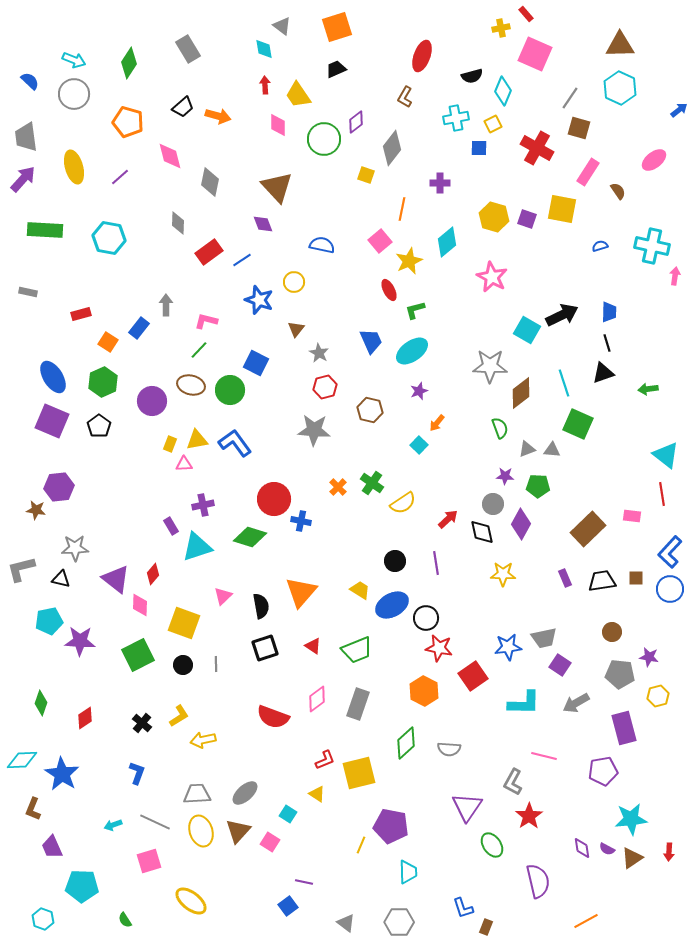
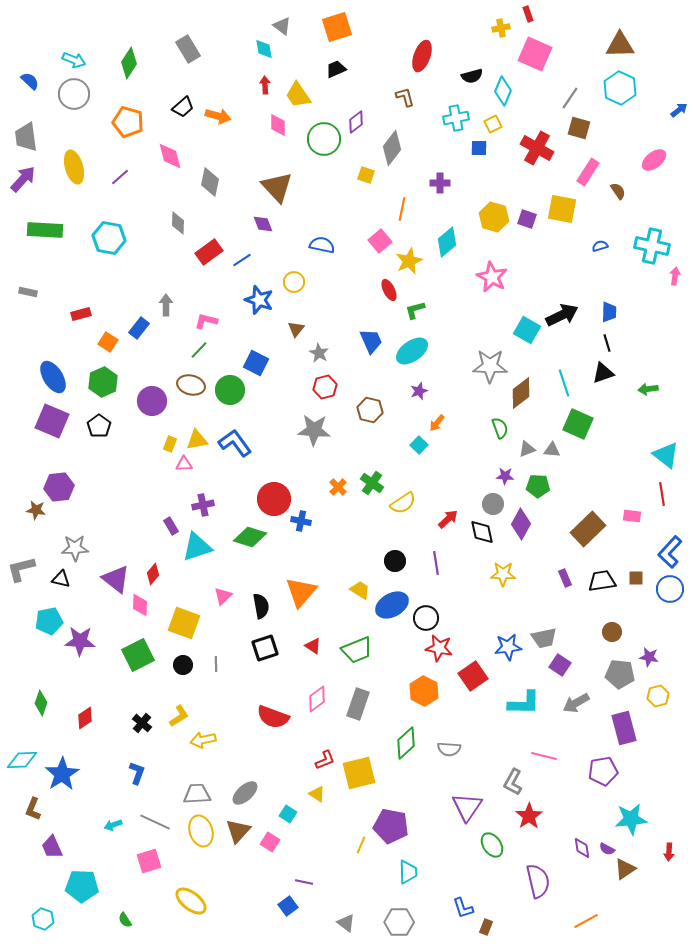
red rectangle at (526, 14): moved 2 px right; rotated 21 degrees clockwise
brown L-shape at (405, 97): rotated 135 degrees clockwise
blue star at (62, 774): rotated 8 degrees clockwise
brown triangle at (632, 858): moved 7 px left, 11 px down
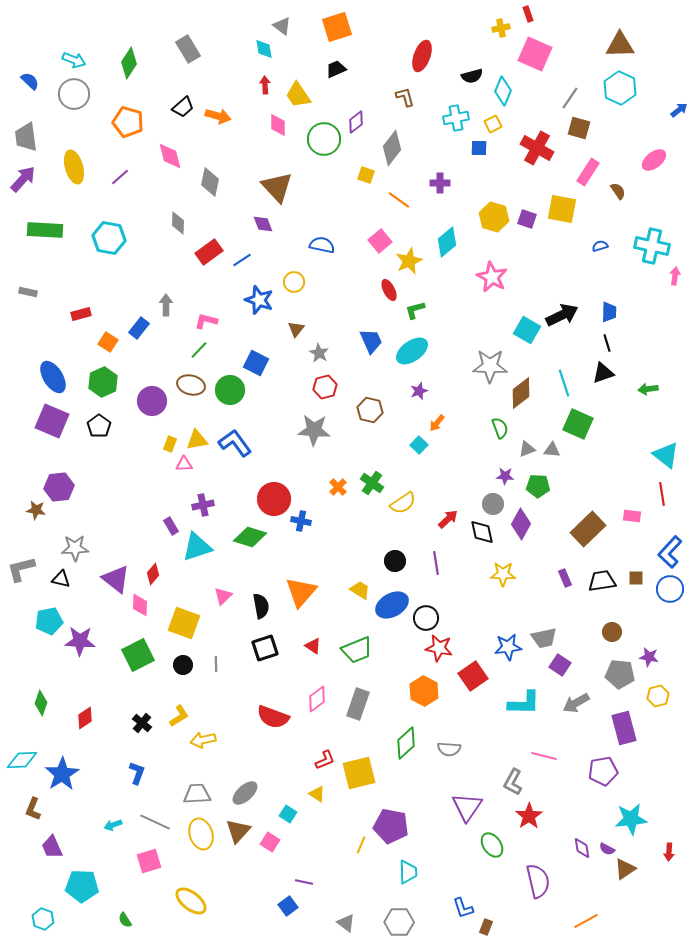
orange line at (402, 209): moved 3 px left, 9 px up; rotated 65 degrees counterclockwise
yellow ellipse at (201, 831): moved 3 px down
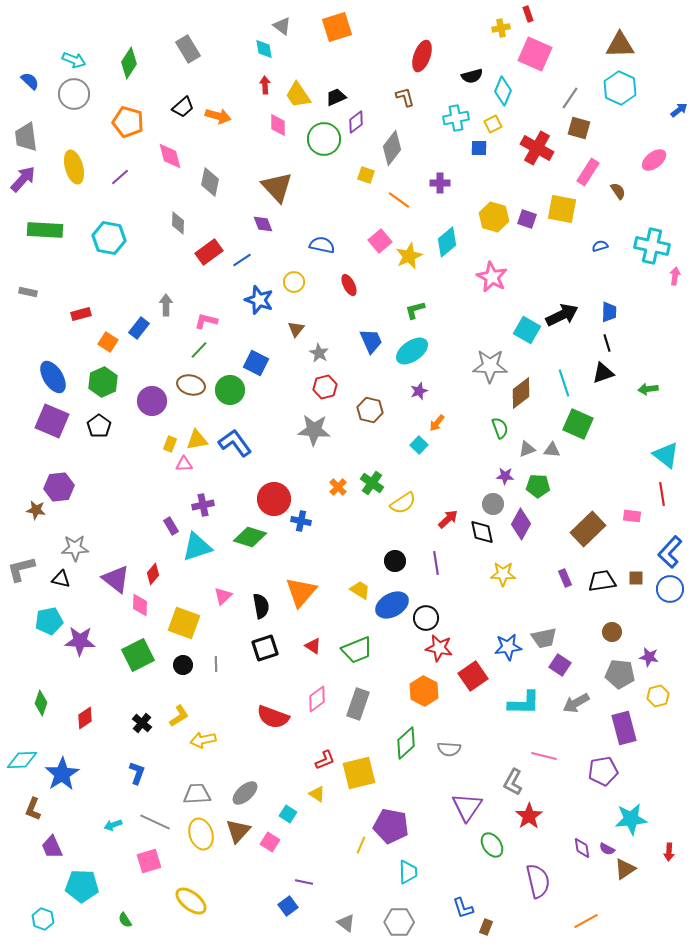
black trapezoid at (336, 69): moved 28 px down
yellow star at (409, 261): moved 5 px up
red ellipse at (389, 290): moved 40 px left, 5 px up
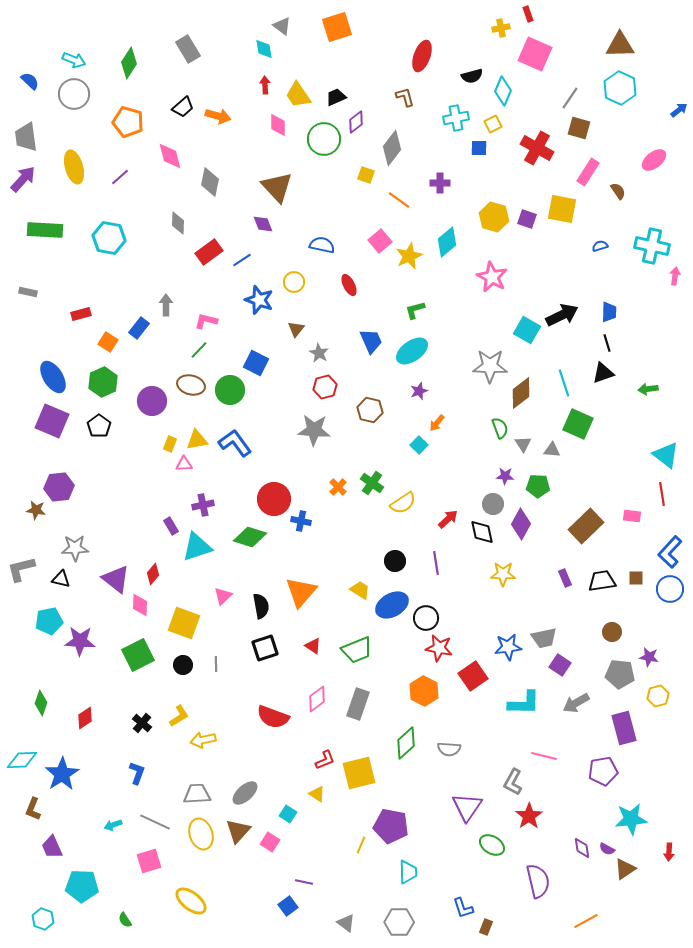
gray triangle at (527, 449): moved 4 px left, 5 px up; rotated 42 degrees counterclockwise
brown rectangle at (588, 529): moved 2 px left, 3 px up
green ellipse at (492, 845): rotated 25 degrees counterclockwise
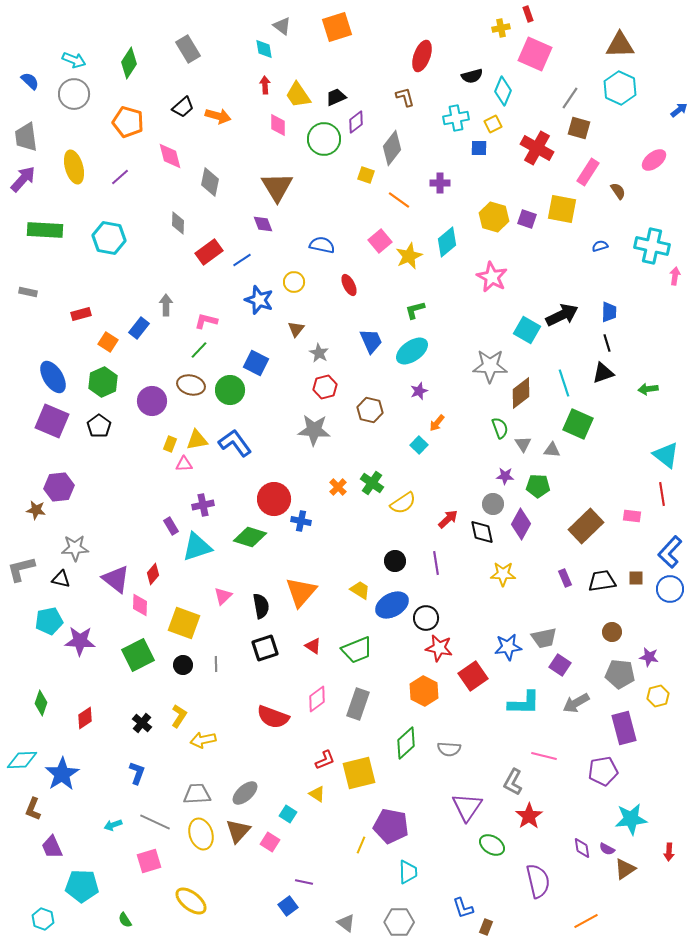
brown triangle at (277, 187): rotated 12 degrees clockwise
yellow L-shape at (179, 716): rotated 25 degrees counterclockwise
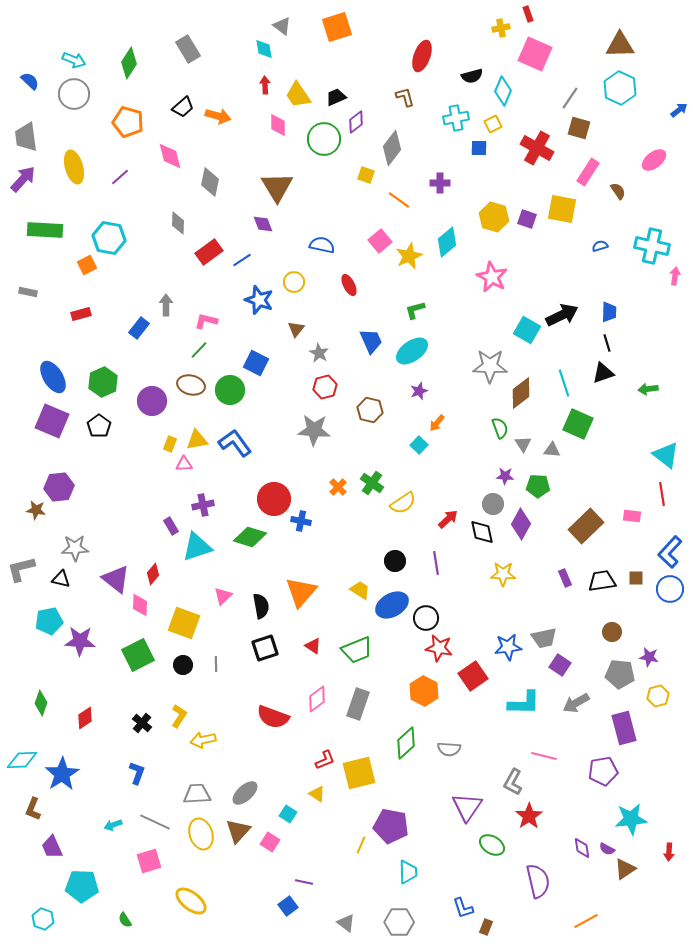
orange square at (108, 342): moved 21 px left, 77 px up; rotated 30 degrees clockwise
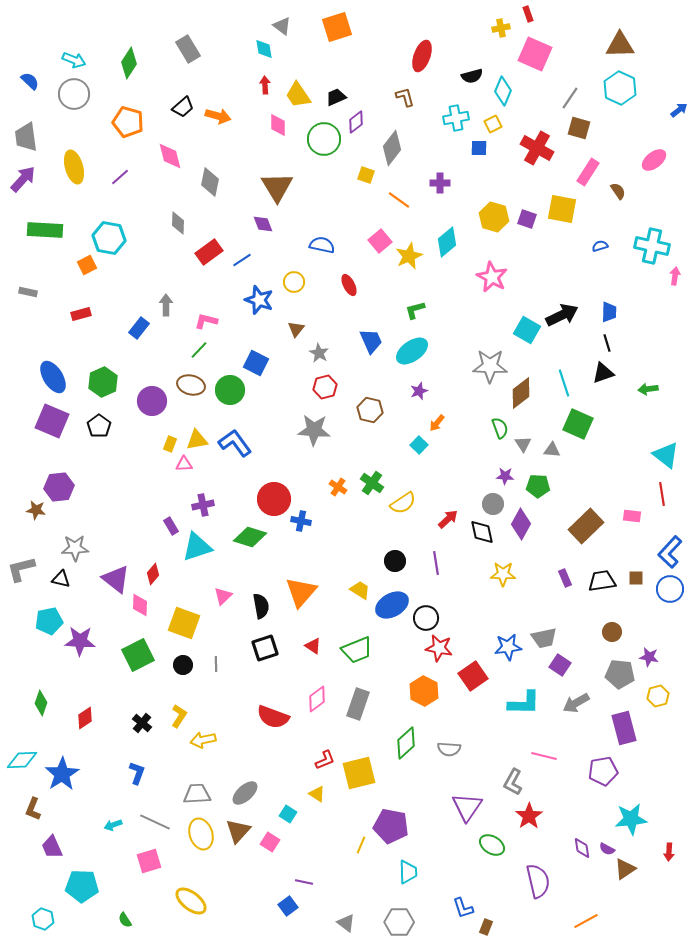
orange cross at (338, 487): rotated 12 degrees counterclockwise
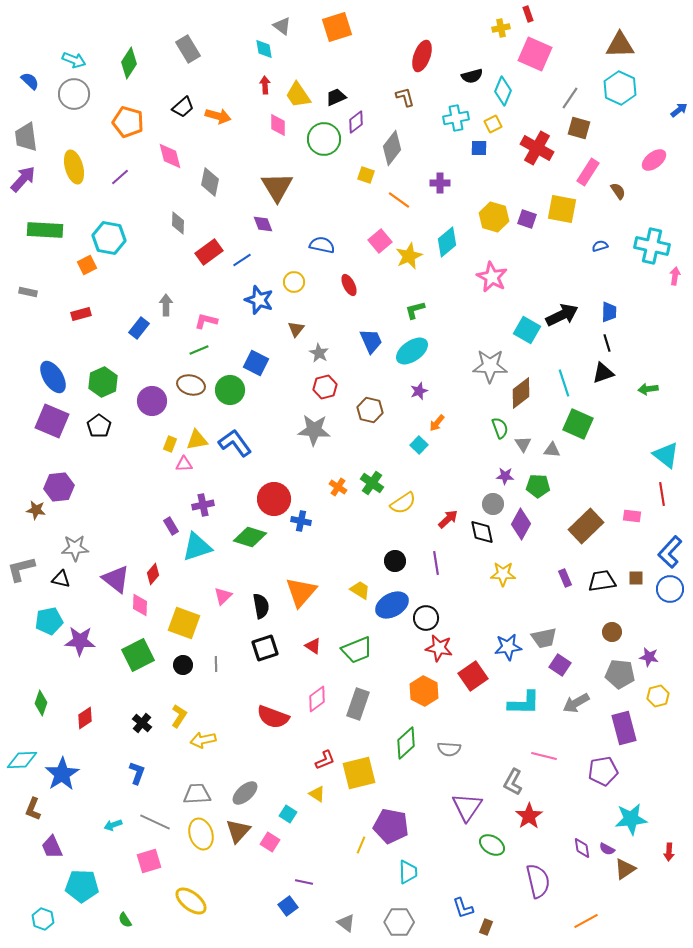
green line at (199, 350): rotated 24 degrees clockwise
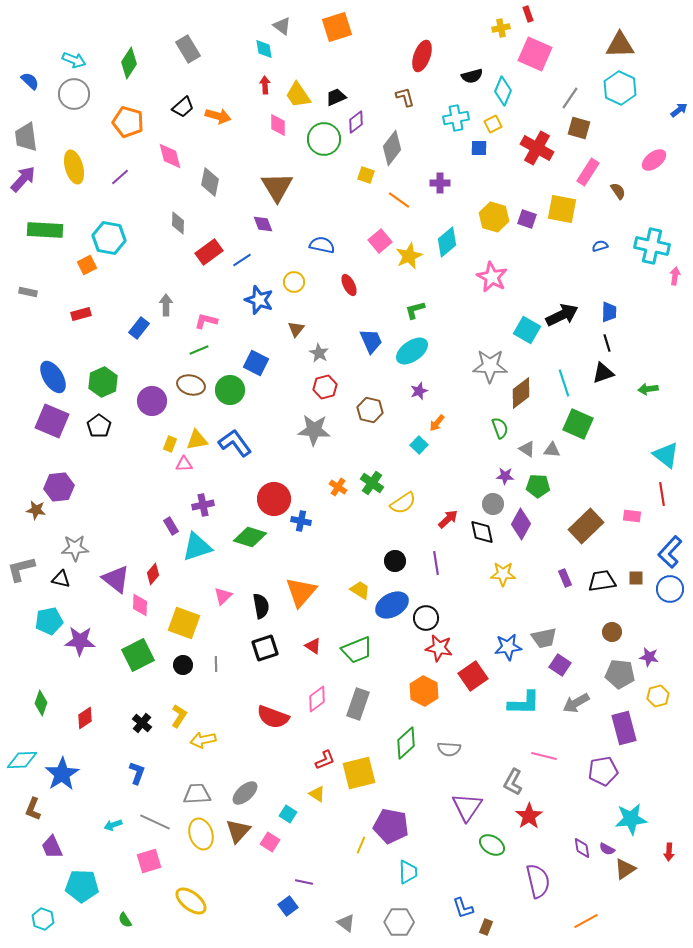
gray triangle at (523, 444): moved 4 px right, 5 px down; rotated 24 degrees counterclockwise
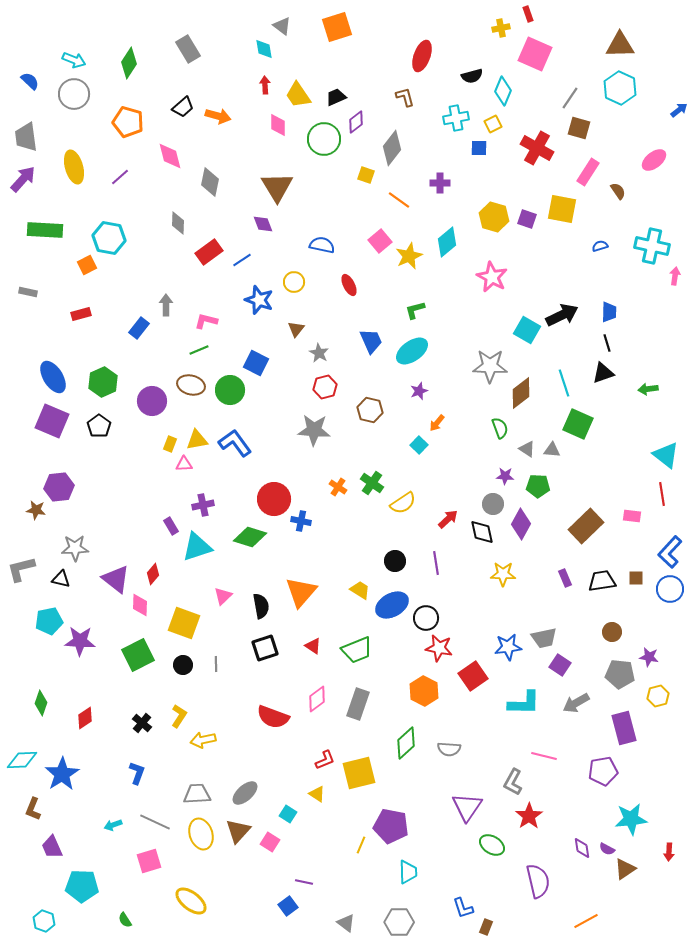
cyan hexagon at (43, 919): moved 1 px right, 2 px down
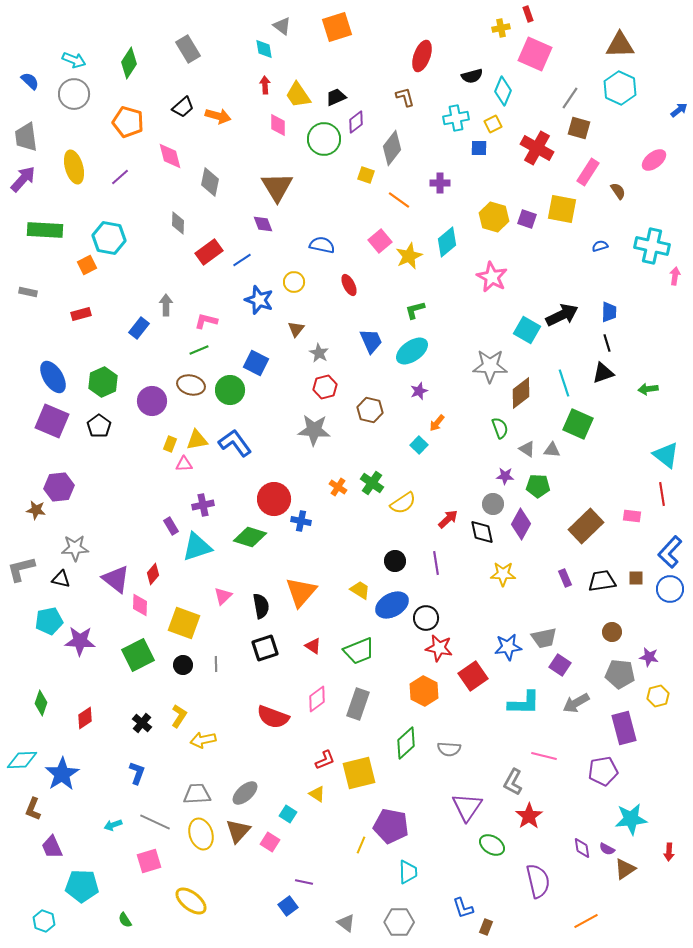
green trapezoid at (357, 650): moved 2 px right, 1 px down
